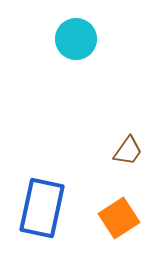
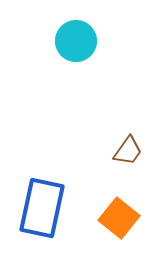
cyan circle: moved 2 px down
orange square: rotated 18 degrees counterclockwise
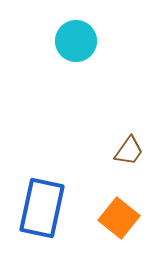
brown trapezoid: moved 1 px right
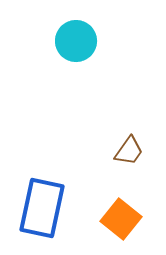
orange square: moved 2 px right, 1 px down
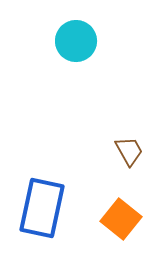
brown trapezoid: rotated 64 degrees counterclockwise
